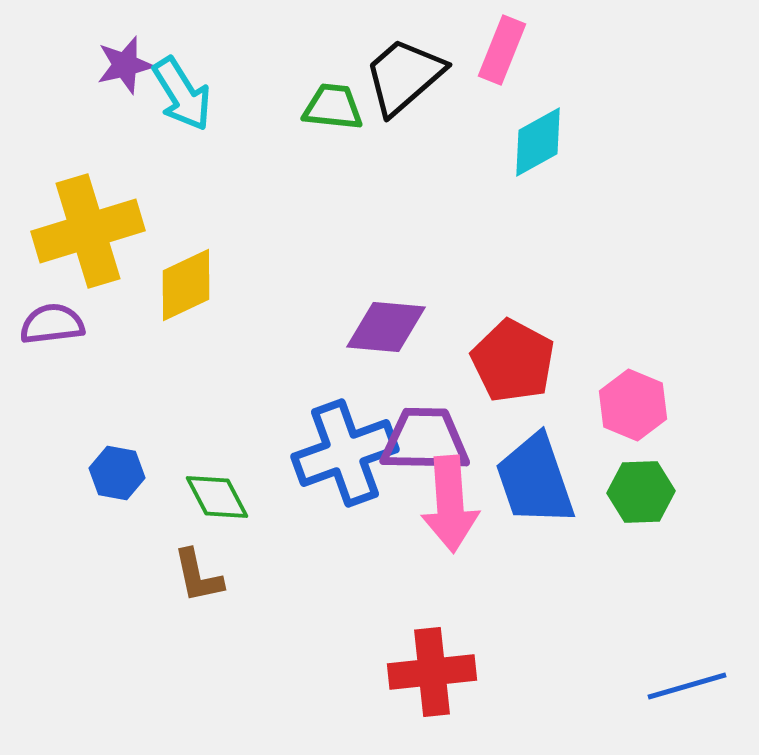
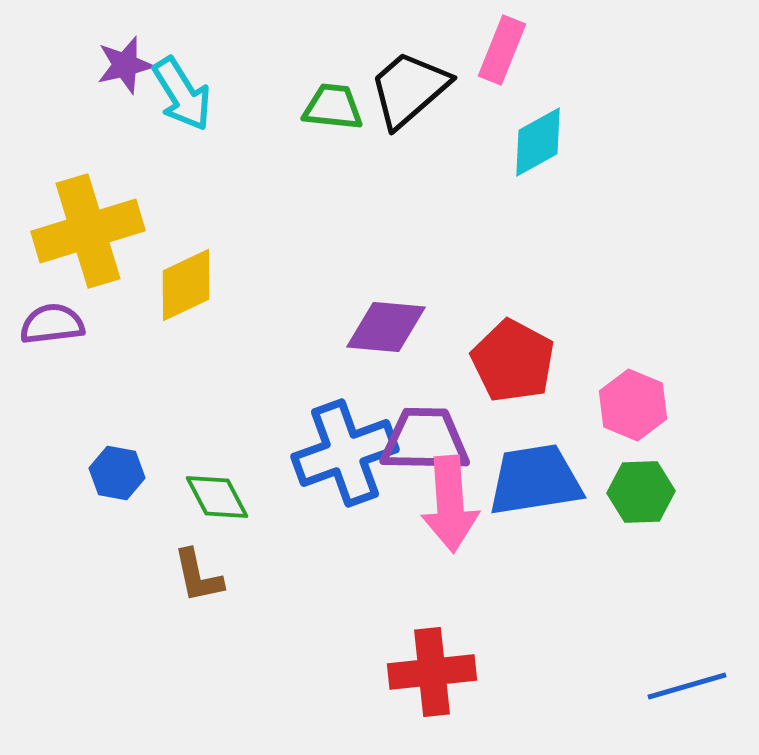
black trapezoid: moved 5 px right, 13 px down
blue trapezoid: rotated 100 degrees clockwise
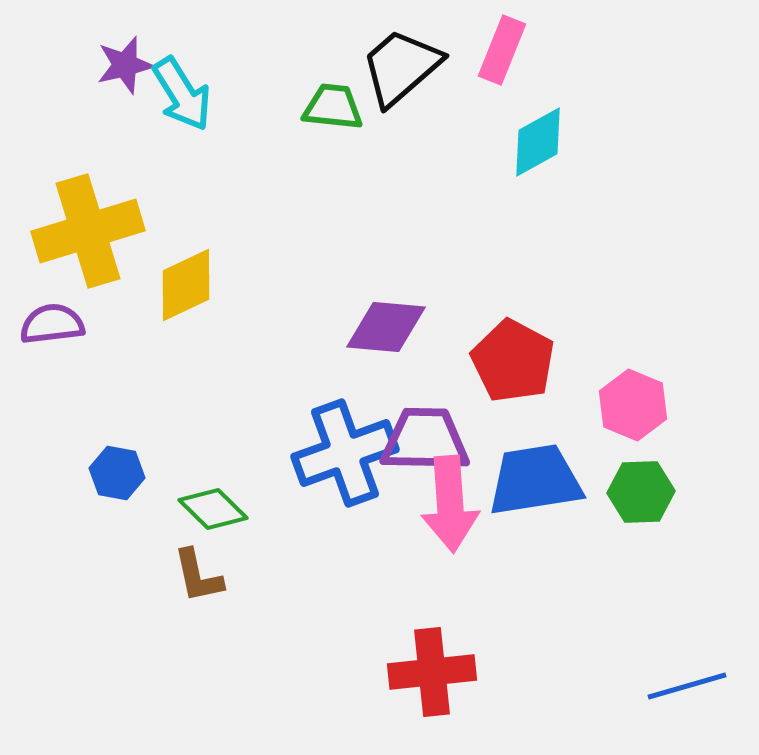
black trapezoid: moved 8 px left, 22 px up
green diamond: moved 4 px left, 12 px down; rotated 18 degrees counterclockwise
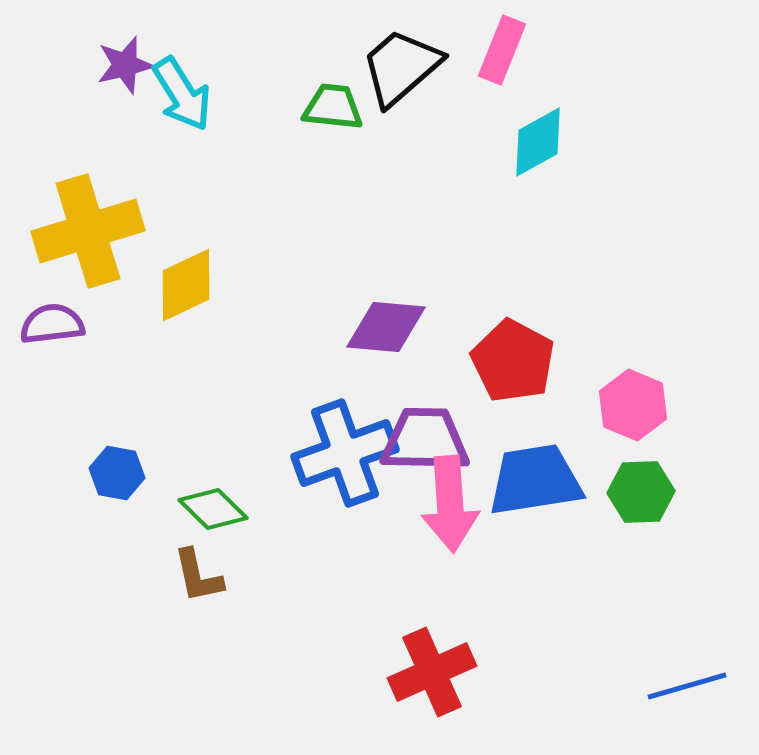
red cross: rotated 18 degrees counterclockwise
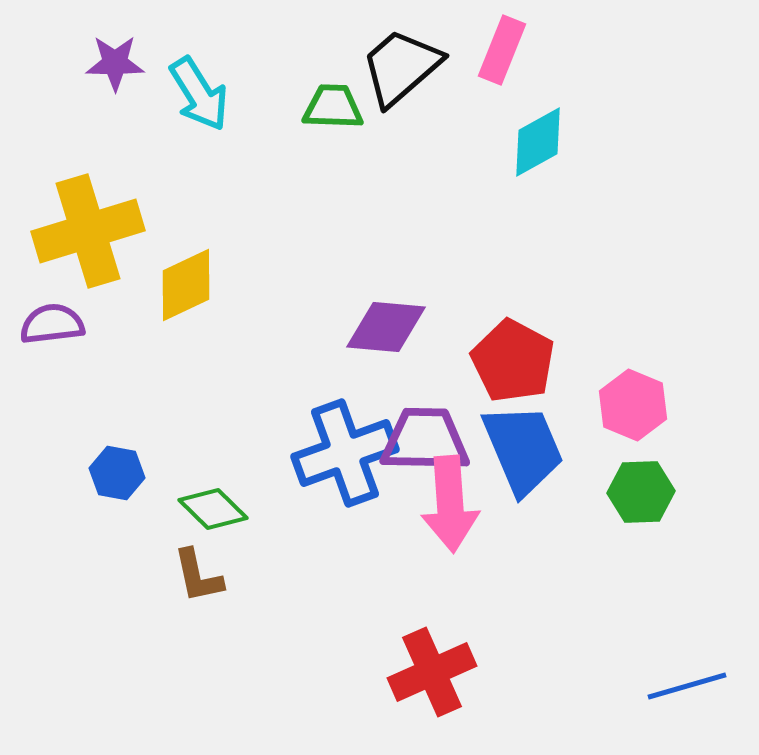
purple star: moved 10 px left, 2 px up; rotated 14 degrees clockwise
cyan arrow: moved 17 px right
green trapezoid: rotated 4 degrees counterclockwise
blue trapezoid: moved 12 px left, 31 px up; rotated 76 degrees clockwise
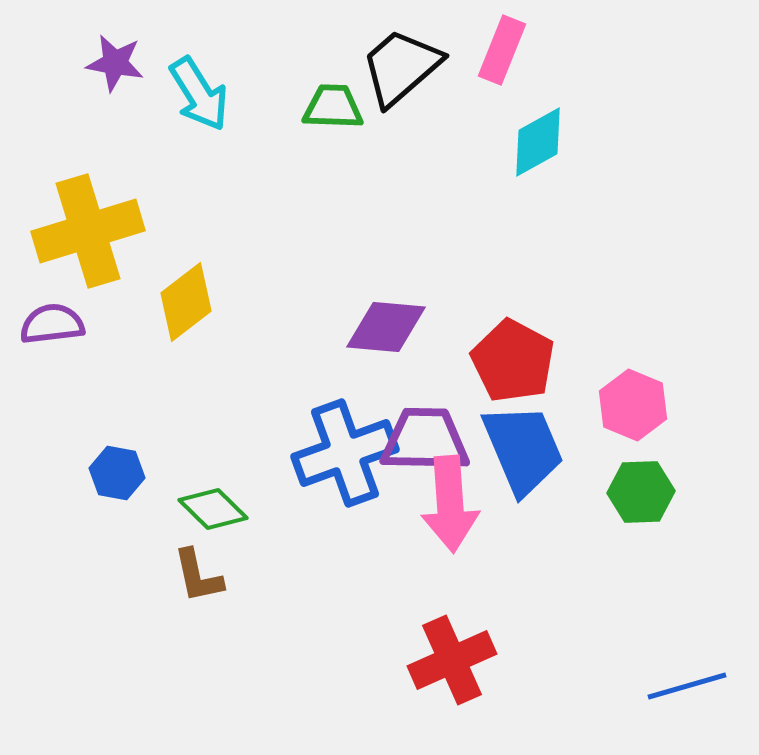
purple star: rotated 10 degrees clockwise
yellow diamond: moved 17 px down; rotated 12 degrees counterclockwise
red cross: moved 20 px right, 12 px up
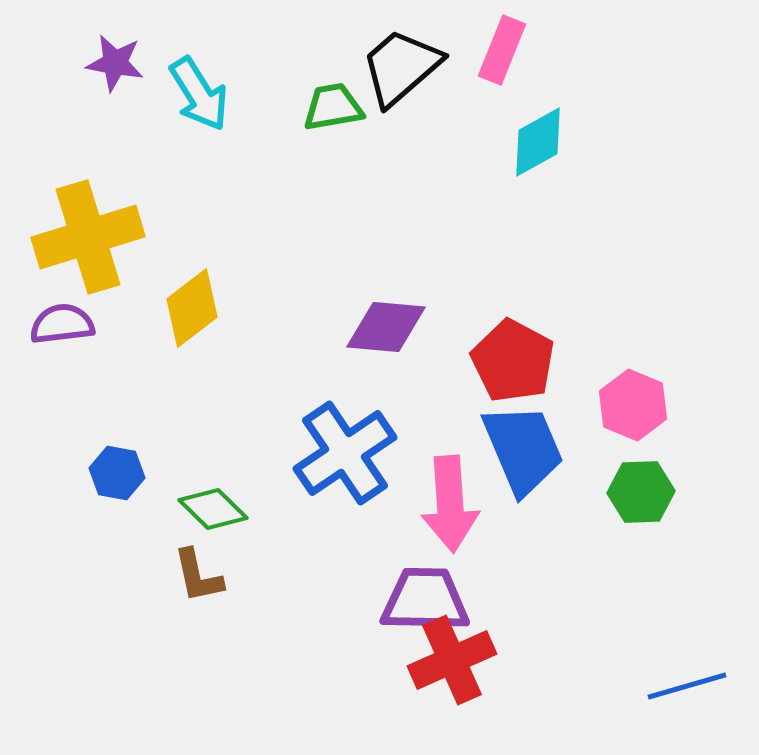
green trapezoid: rotated 12 degrees counterclockwise
yellow cross: moved 6 px down
yellow diamond: moved 6 px right, 6 px down
purple semicircle: moved 10 px right
purple trapezoid: moved 160 px down
blue cross: rotated 14 degrees counterclockwise
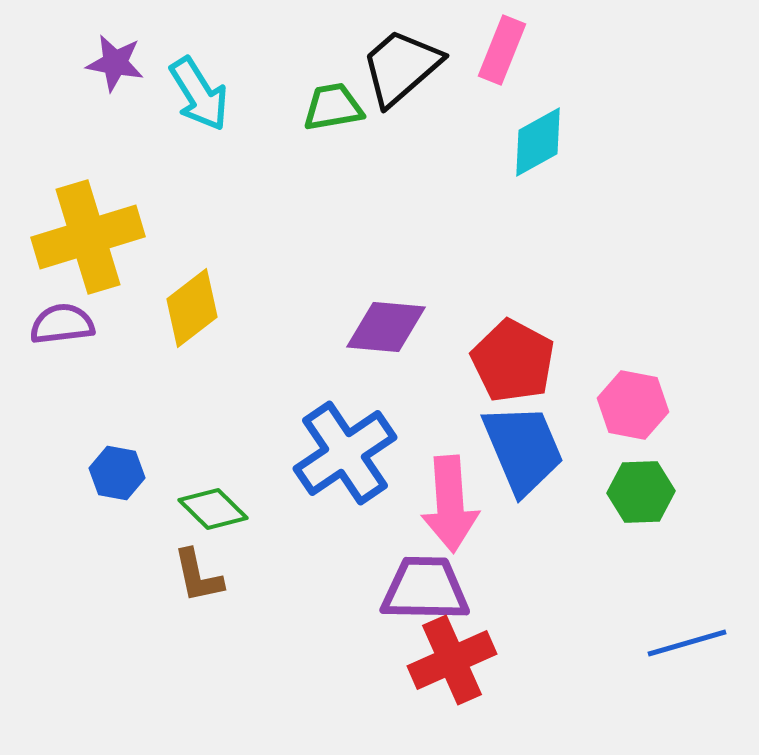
pink hexagon: rotated 12 degrees counterclockwise
purple trapezoid: moved 11 px up
blue line: moved 43 px up
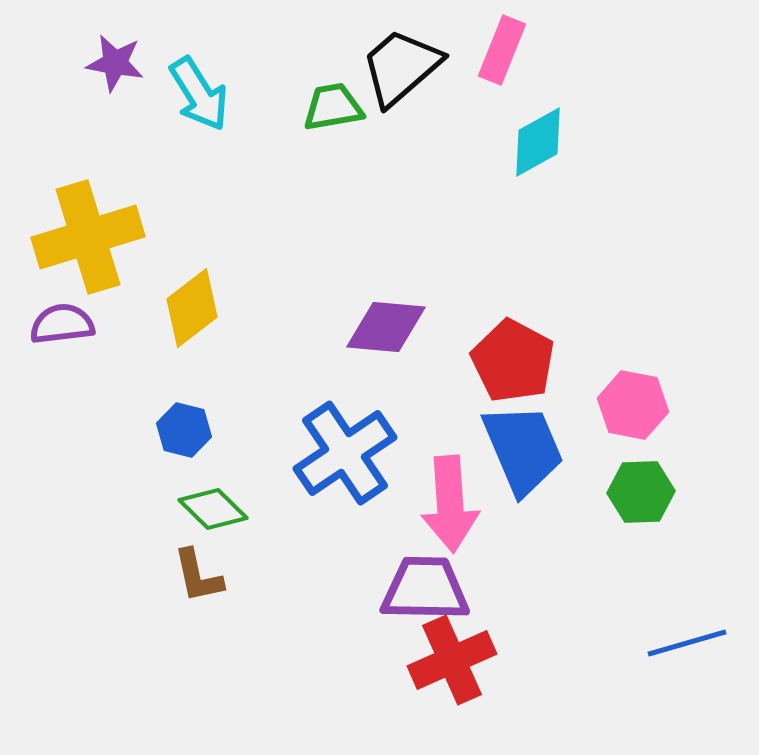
blue hexagon: moved 67 px right, 43 px up; rotated 4 degrees clockwise
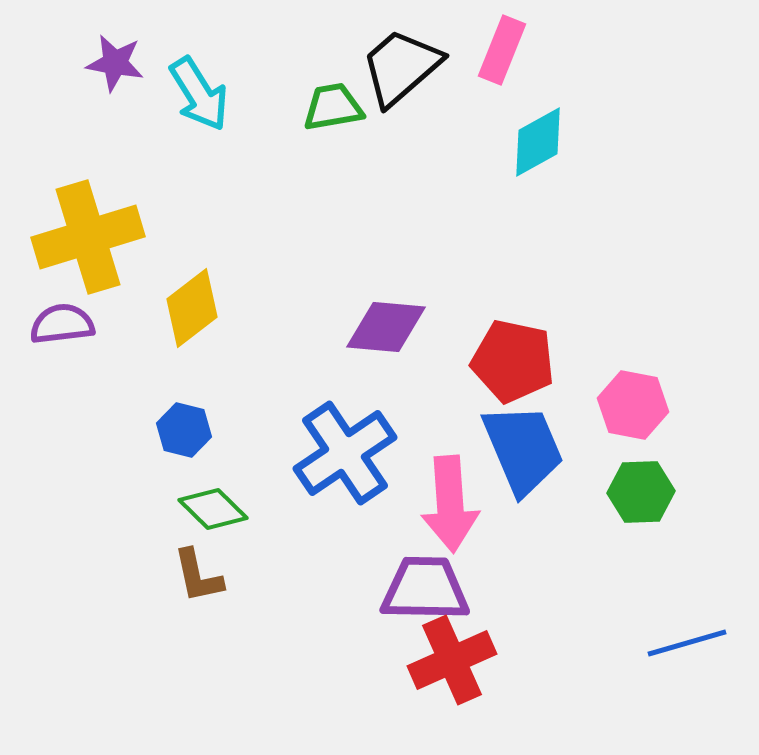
red pentagon: rotated 16 degrees counterclockwise
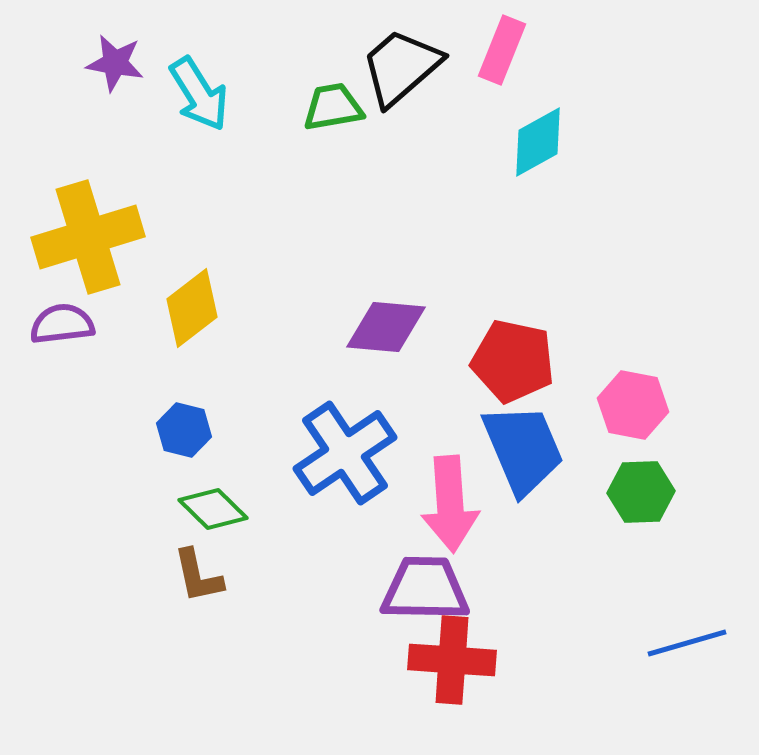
red cross: rotated 28 degrees clockwise
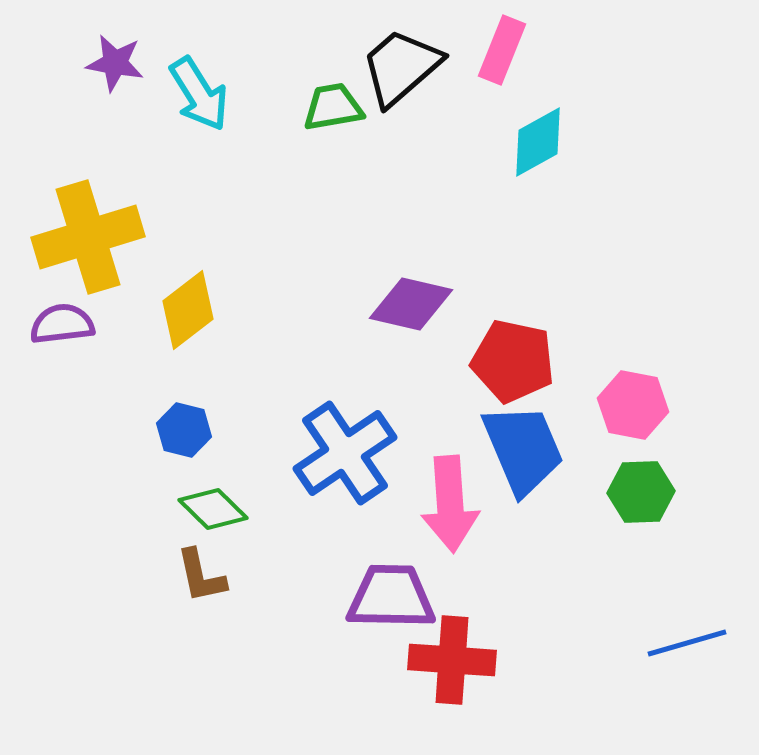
yellow diamond: moved 4 px left, 2 px down
purple diamond: moved 25 px right, 23 px up; rotated 8 degrees clockwise
brown L-shape: moved 3 px right
purple trapezoid: moved 34 px left, 8 px down
